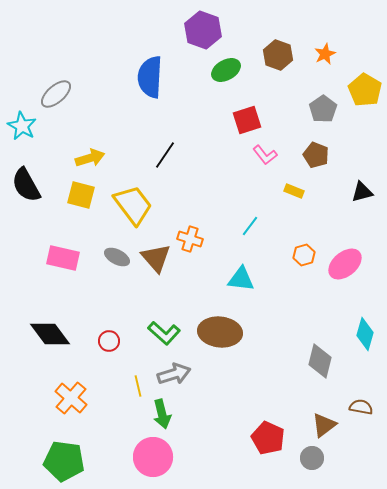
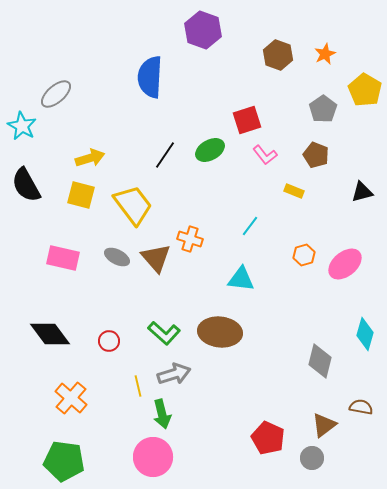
green ellipse at (226, 70): moved 16 px left, 80 px down
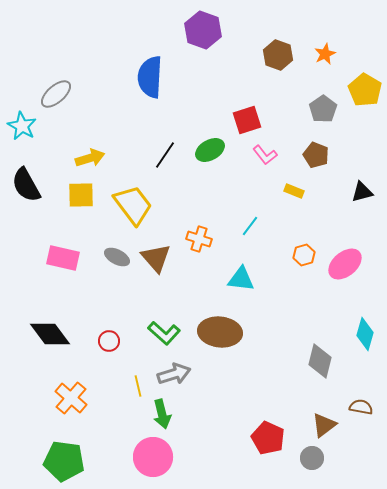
yellow square at (81, 195): rotated 16 degrees counterclockwise
orange cross at (190, 239): moved 9 px right
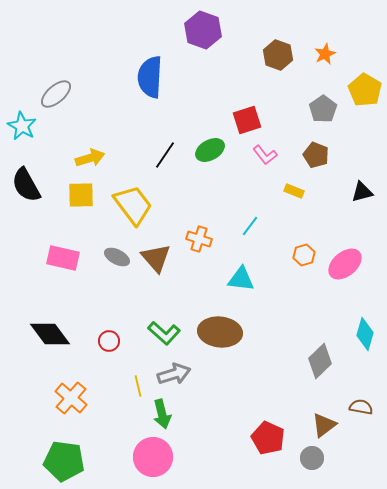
gray diamond at (320, 361): rotated 32 degrees clockwise
